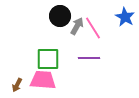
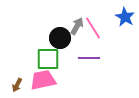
black circle: moved 22 px down
pink trapezoid: rotated 16 degrees counterclockwise
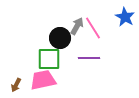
green square: moved 1 px right
brown arrow: moved 1 px left
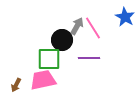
black circle: moved 2 px right, 2 px down
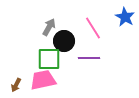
gray arrow: moved 28 px left, 1 px down
black circle: moved 2 px right, 1 px down
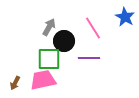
brown arrow: moved 1 px left, 2 px up
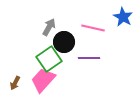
blue star: moved 2 px left
pink line: rotated 45 degrees counterclockwise
black circle: moved 1 px down
green square: rotated 35 degrees counterclockwise
pink trapezoid: rotated 36 degrees counterclockwise
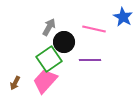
pink line: moved 1 px right, 1 px down
purple line: moved 1 px right, 2 px down
pink trapezoid: moved 2 px right, 1 px down
